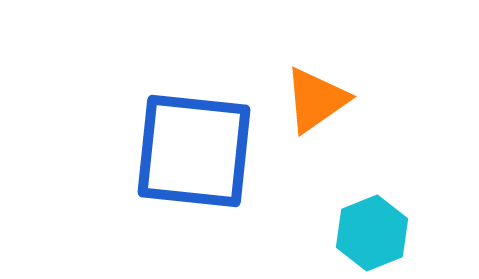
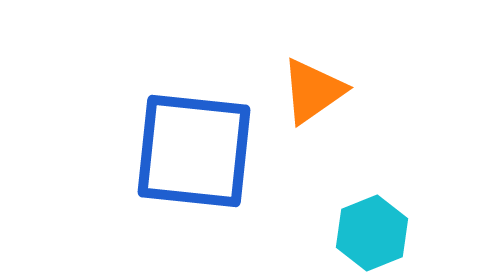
orange triangle: moved 3 px left, 9 px up
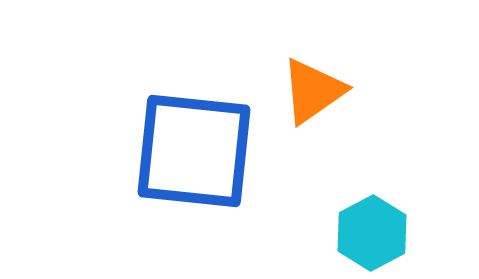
cyan hexagon: rotated 6 degrees counterclockwise
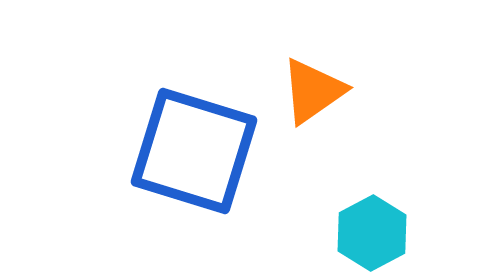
blue square: rotated 11 degrees clockwise
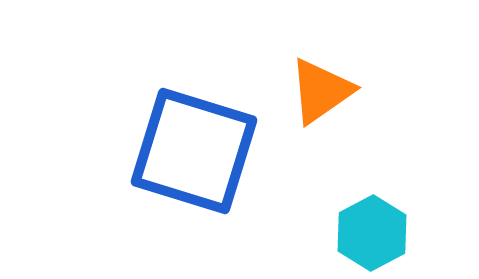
orange triangle: moved 8 px right
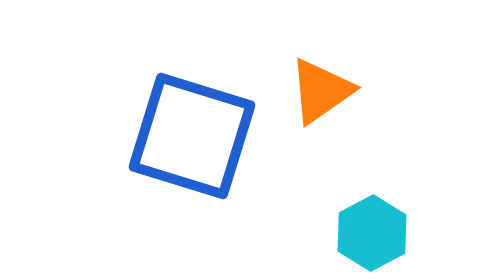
blue square: moved 2 px left, 15 px up
